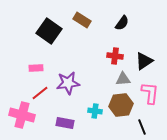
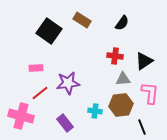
pink cross: moved 1 px left, 1 px down
purple rectangle: rotated 42 degrees clockwise
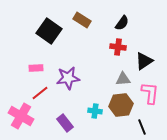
red cross: moved 3 px right, 9 px up
purple star: moved 5 px up
pink cross: rotated 15 degrees clockwise
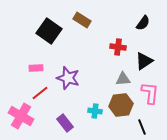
black semicircle: moved 21 px right
purple star: rotated 25 degrees clockwise
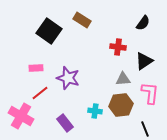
black line: moved 3 px right, 2 px down
